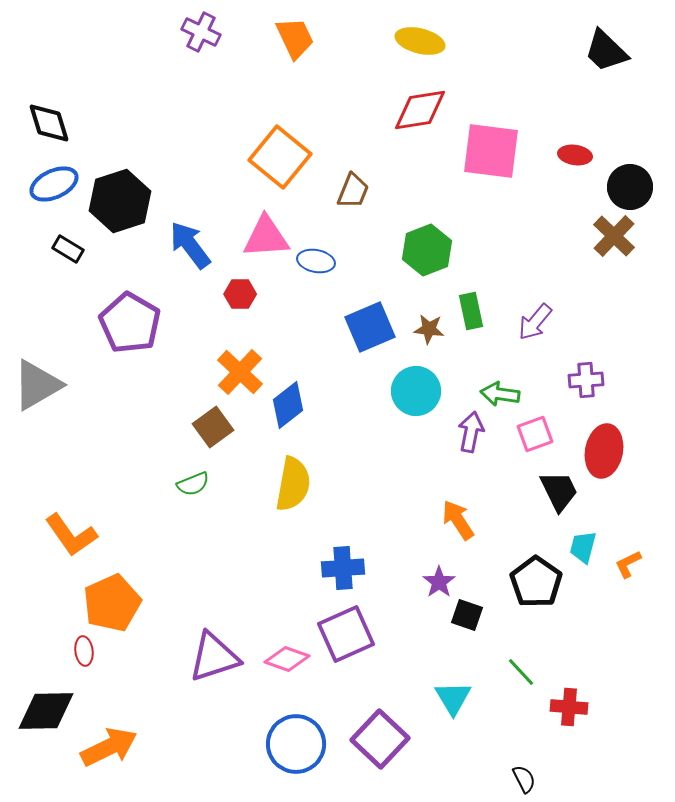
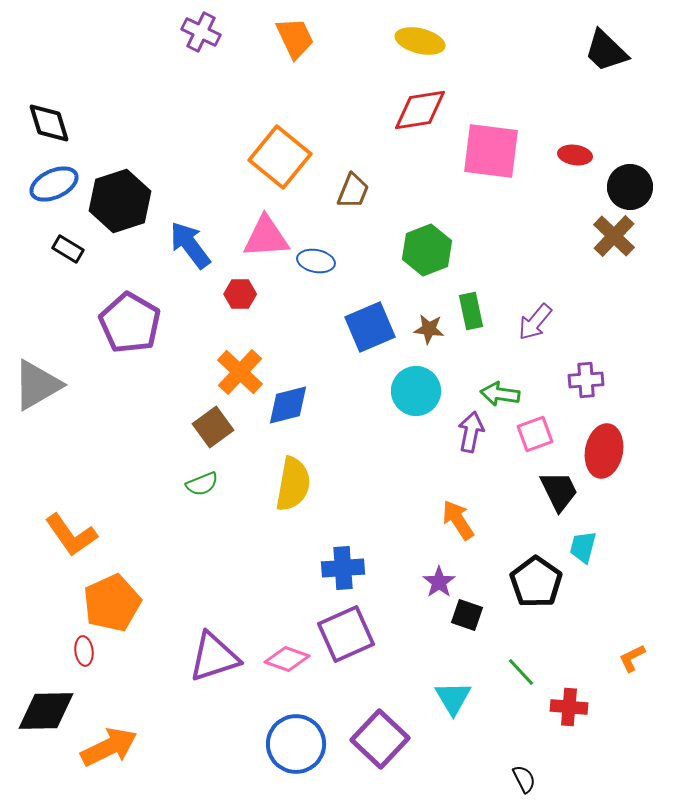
blue diamond at (288, 405): rotated 24 degrees clockwise
green semicircle at (193, 484): moved 9 px right
orange L-shape at (628, 564): moved 4 px right, 94 px down
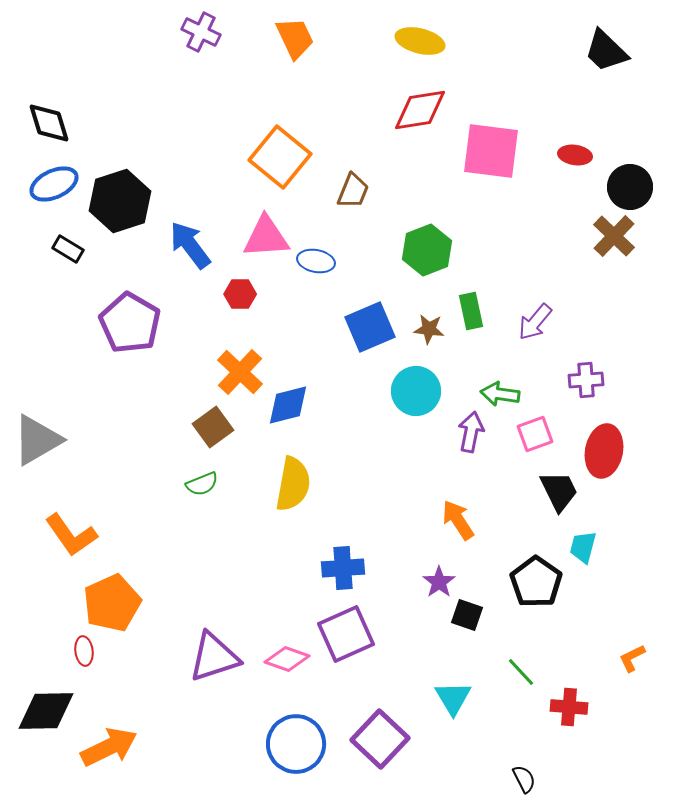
gray triangle at (37, 385): moved 55 px down
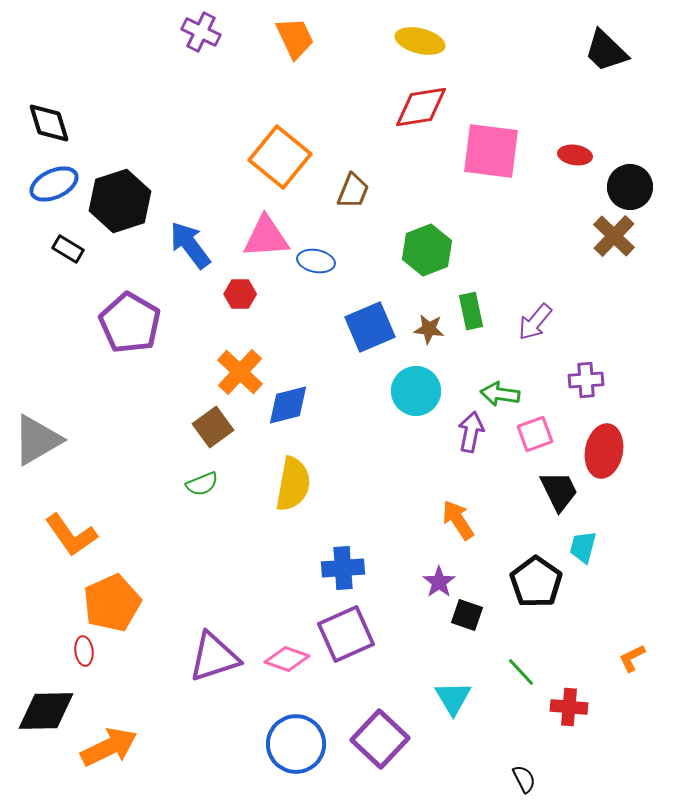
red diamond at (420, 110): moved 1 px right, 3 px up
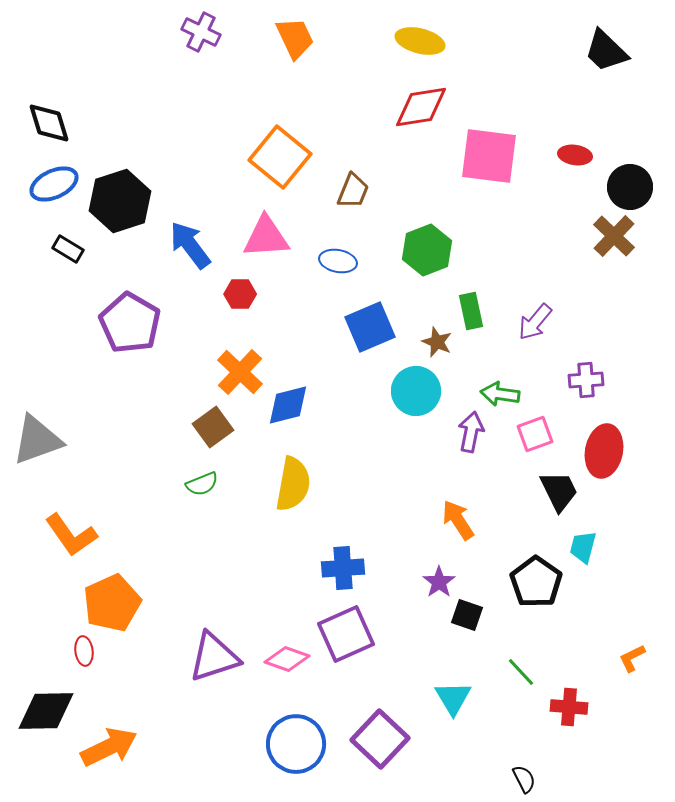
pink square at (491, 151): moved 2 px left, 5 px down
blue ellipse at (316, 261): moved 22 px right
brown star at (429, 329): moved 8 px right, 13 px down; rotated 16 degrees clockwise
gray triangle at (37, 440): rotated 10 degrees clockwise
